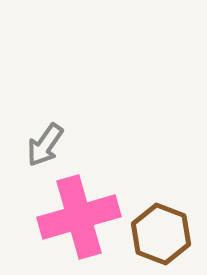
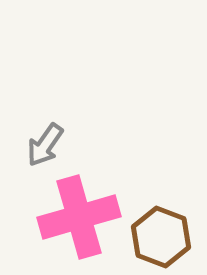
brown hexagon: moved 3 px down
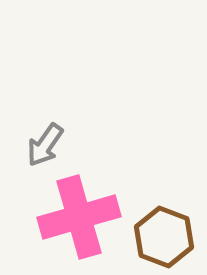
brown hexagon: moved 3 px right
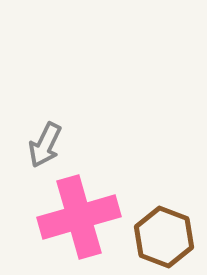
gray arrow: rotated 9 degrees counterclockwise
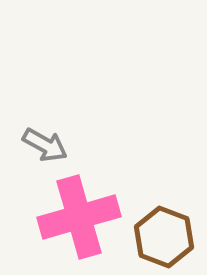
gray arrow: rotated 87 degrees counterclockwise
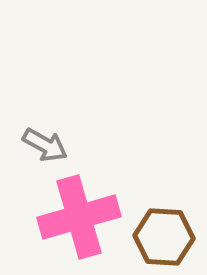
brown hexagon: rotated 18 degrees counterclockwise
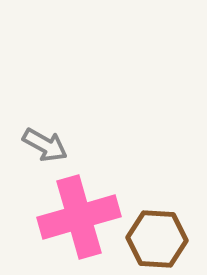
brown hexagon: moved 7 px left, 2 px down
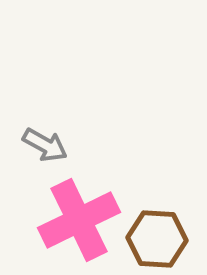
pink cross: moved 3 px down; rotated 10 degrees counterclockwise
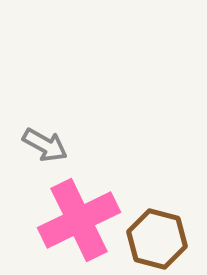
brown hexagon: rotated 12 degrees clockwise
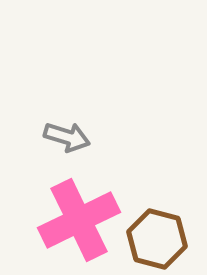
gray arrow: moved 22 px right, 8 px up; rotated 12 degrees counterclockwise
